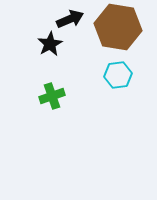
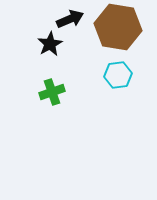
green cross: moved 4 px up
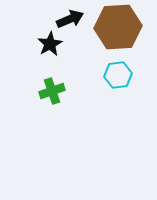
brown hexagon: rotated 12 degrees counterclockwise
green cross: moved 1 px up
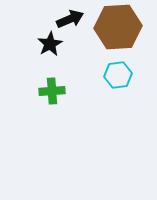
green cross: rotated 15 degrees clockwise
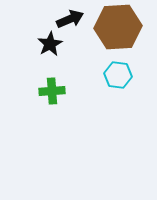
cyan hexagon: rotated 16 degrees clockwise
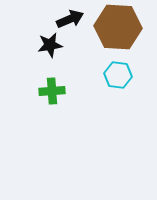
brown hexagon: rotated 6 degrees clockwise
black star: moved 1 px down; rotated 20 degrees clockwise
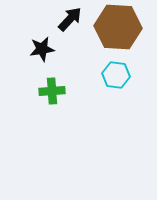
black arrow: rotated 24 degrees counterclockwise
black star: moved 8 px left, 4 px down
cyan hexagon: moved 2 px left
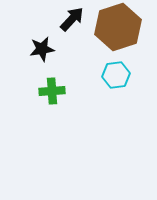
black arrow: moved 2 px right
brown hexagon: rotated 21 degrees counterclockwise
cyan hexagon: rotated 16 degrees counterclockwise
